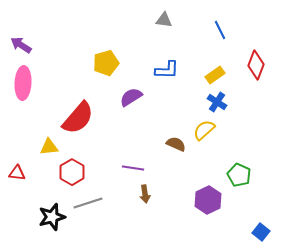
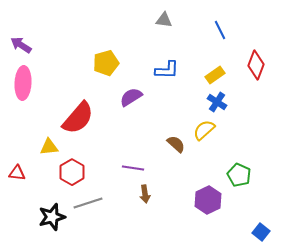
brown semicircle: rotated 18 degrees clockwise
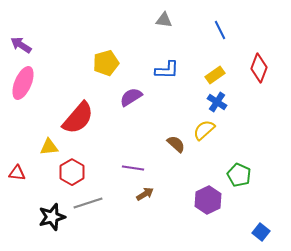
red diamond: moved 3 px right, 3 px down
pink ellipse: rotated 20 degrees clockwise
brown arrow: rotated 114 degrees counterclockwise
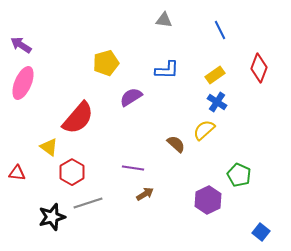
yellow triangle: rotated 42 degrees clockwise
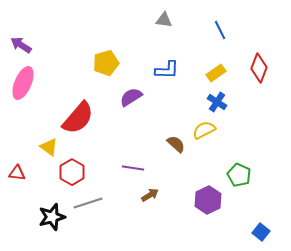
yellow rectangle: moved 1 px right, 2 px up
yellow semicircle: rotated 15 degrees clockwise
brown arrow: moved 5 px right, 1 px down
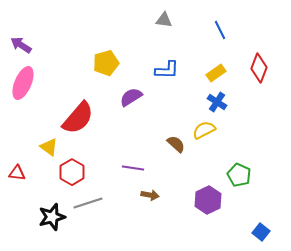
brown arrow: rotated 42 degrees clockwise
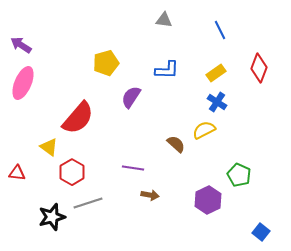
purple semicircle: rotated 25 degrees counterclockwise
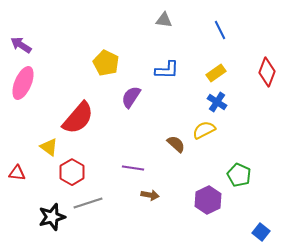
yellow pentagon: rotated 30 degrees counterclockwise
red diamond: moved 8 px right, 4 px down
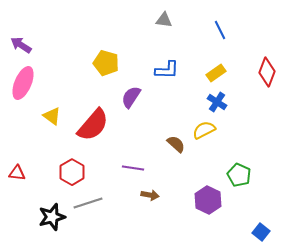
yellow pentagon: rotated 10 degrees counterclockwise
red semicircle: moved 15 px right, 7 px down
yellow triangle: moved 3 px right, 31 px up
purple hexagon: rotated 8 degrees counterclockwise
